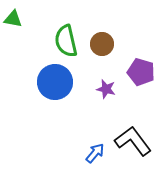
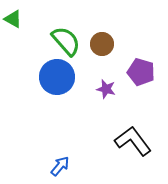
green triangle: rotated 18 degrees clockwise
green semicircle: rotated 152 degrees clockwise
blue circle: moved 2 px right, 5 px up
blue arrow: moved 35 px left, 13 px down
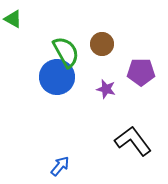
green semicircle: moved 11 px down; rotated 12 degrees clockwise
purple pentagon: rotated 16 degrees counterclockwise
